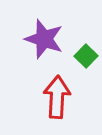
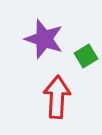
green square: rotated 15 degrees clockwise
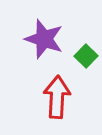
green square: rotated 15 degrees counterclockwise
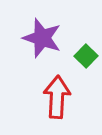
purple star: moved 2 px left, 1 px up
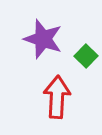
purple star: moved 1 px right, 1 px down
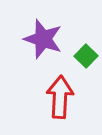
red arrow: moved 3 px right
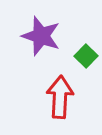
purple star: moved 2 px left, 3 px up
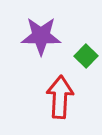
purple star: rotated 18 degrees counterclockwise
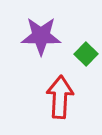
green square: moved 2 px up
